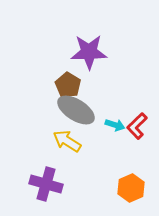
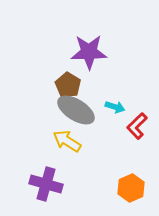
cyan arrow: moved 18 px up
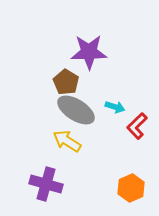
brown pentagon: moved 2 px left, 3 px up
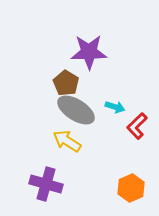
brown pentagon: moved 1 px down
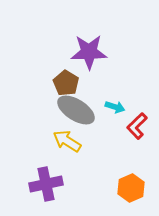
purple cross: rotated 28 degrees counterclockwise
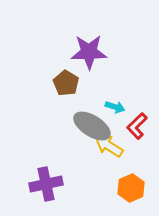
gray ellipse: moved 16 px right, 16 px down
yellow arrow: moved 42 px right, 5 px down
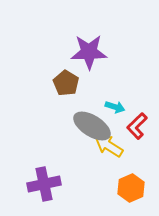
purple cross: moved 2 px left
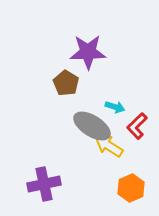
purple star: moved 1 px left
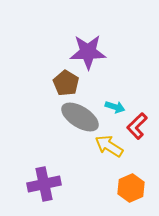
gray ellipse: moved 12 px left, 9 px up
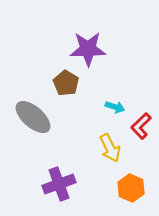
purple star: moved 3 px up
gray ellipse: moved 47 px left; rotated 9 degrees clockwise
red L-shape: moved 4 px right
yellow arrow: moved 1 px right, 2 px down; rotated 148 degrees counterclockwise
purple cross: moved 15 px right; rotated 8 degrees counterclockwise
orange hexagon: rotated 12 degrees counterclockwise
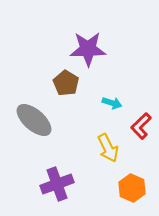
cyan arrow: moved 3 px left, 4 px up
gray ellipse: moved 1 px right, 3 px down
yellow arrow: moved 2 px left
purple cross: moved 2 px left
orange hexagon: moved 1 px right
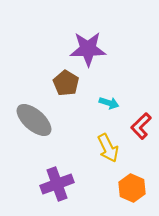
cyan arrow: moved 3 px left
